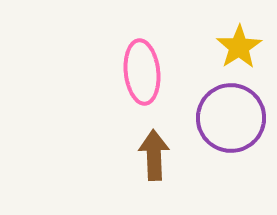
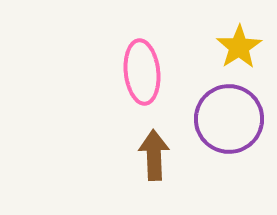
purple circle: moved 2 px left, 1 px down
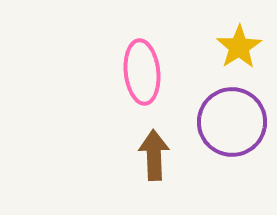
purple circle: moved 3 px right, 3 px down
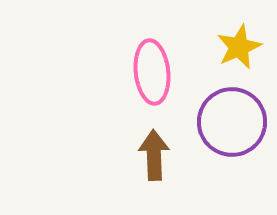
yellow star: rotated 9 degrees clockwise
pink ellipse: moved 10 px right
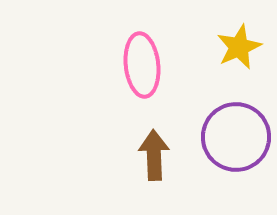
pink ellipse: moved 10 px left, 7 px up
purple circle: moved 4 px right, 15 px down
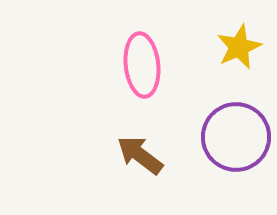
brown arrow: moved 14 px left; rotated 51 degrees counterclockwise
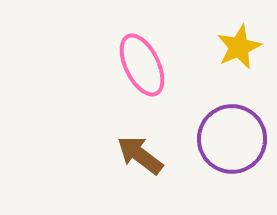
pink ellipse: rotated 20 degrees counterclockwise
purple circle: moved 4 px left, 2 px down
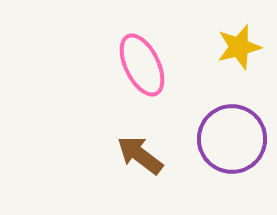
yellow star: rotated 9 degrees clockwise
